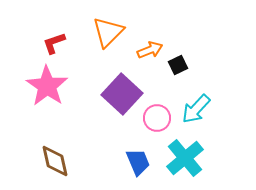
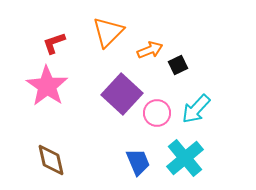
pink circle: moved 5 px up
brown diamond: moved 4 px left, 1 px up
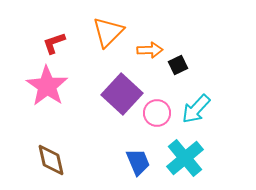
orange arrow: rotated 20 degrees clockwise
